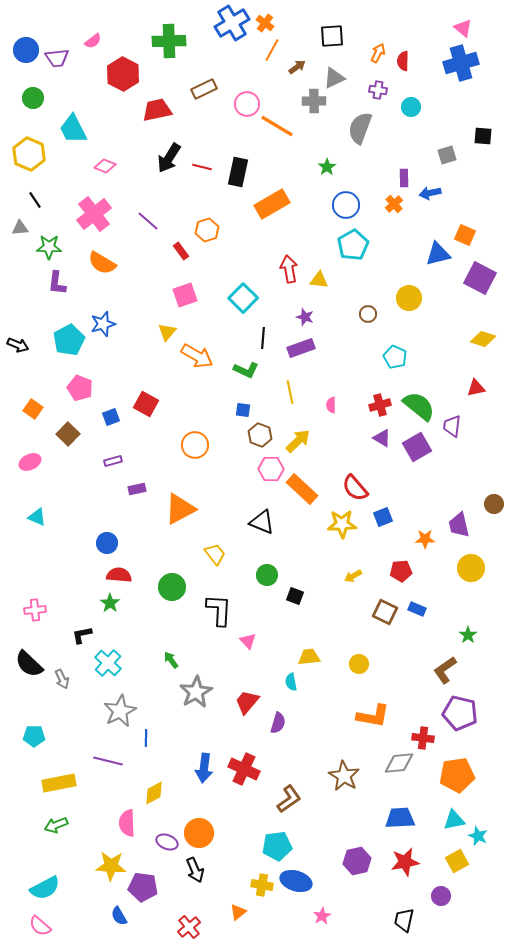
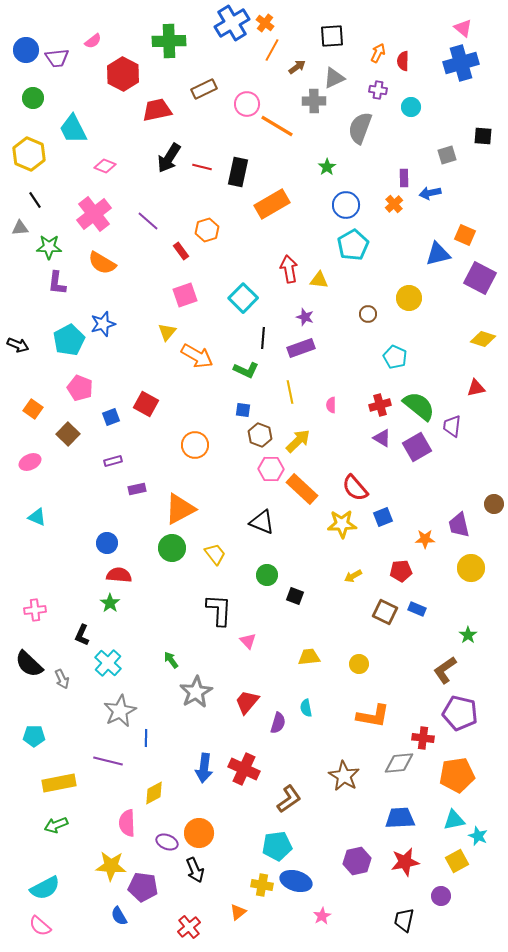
green circle at (172, 587): moved 39 px up
black L-shape at (82, 635): rotated 55 degrees counterclockwise
cyan semicircle at (291, 682): moved 15 px right, 26 px down
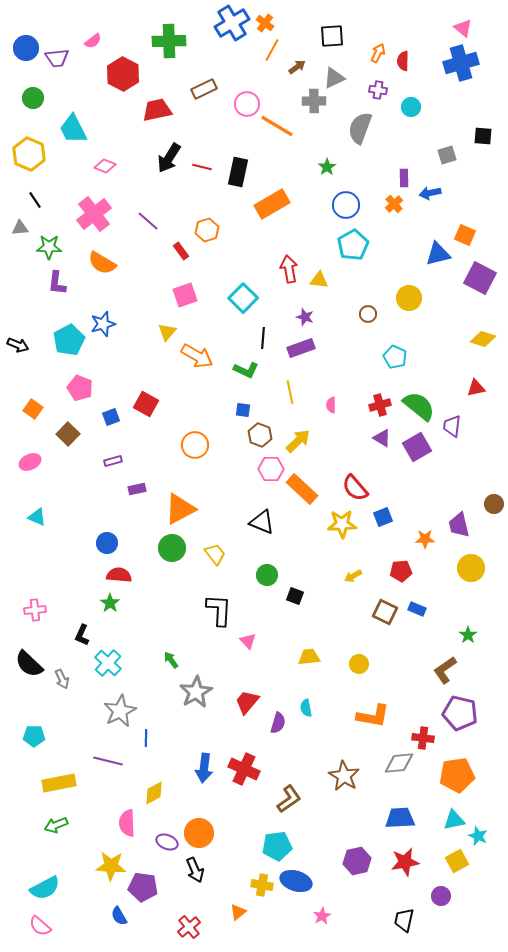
blue circle at (26, 50): moved 2 px up
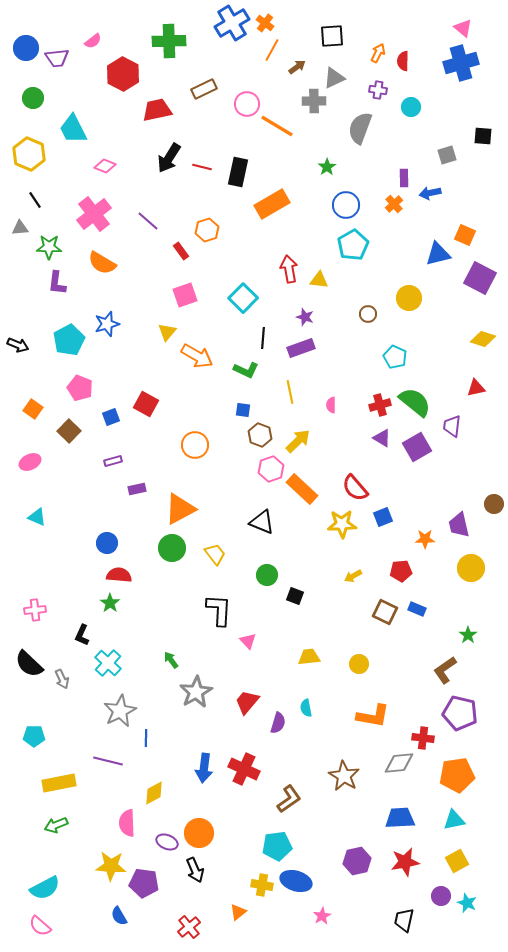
blue star at (103, 324): moved 4 px right
green semicircle at (419, 406): moved 4 px left, 4 px up
brown square at (68, 434): moved 1 px right, 3 px up
pink hexagon at (271, 469): rotated 20 degrees counterclockwise
cyan star at (478, 836): moved 11 px left, 67 px down
purple pentagon at (143, 887): moved 1 px right, 4 px up
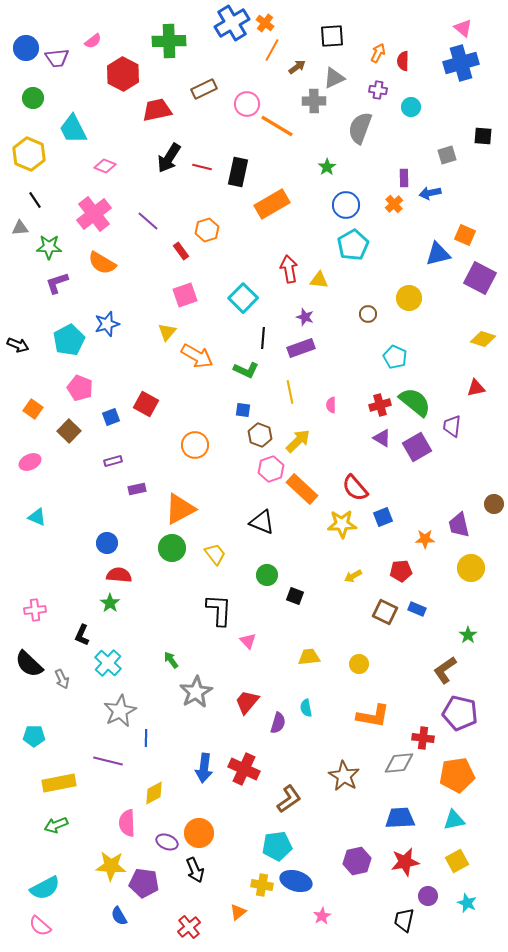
purple L-shape at (57, 283): rotated 65 degrees clockwise
purple circle at (441, 896): moved 13 px left
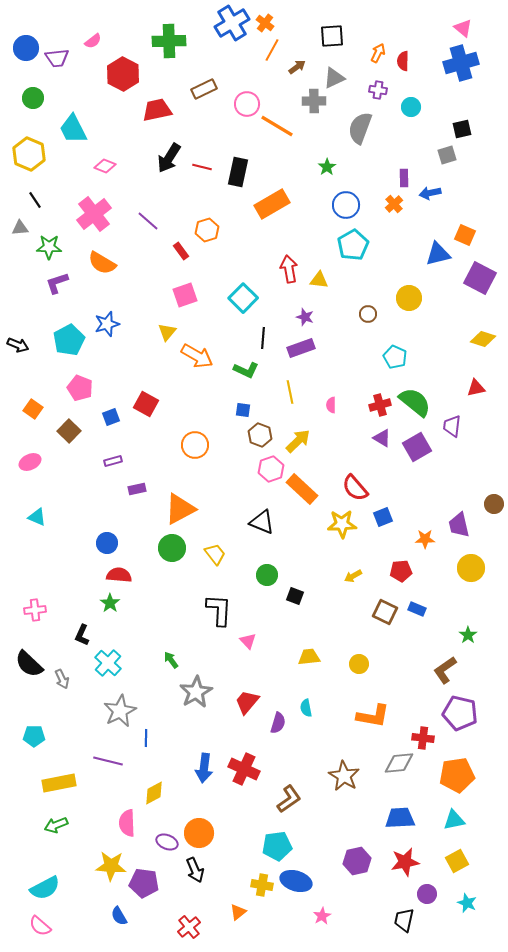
black square at (483, 136): moved 21 px left, 7 px up; rotated 18 degrees counterclockwise
purple circle at (428, 896): moved 1 px left, 2 px up
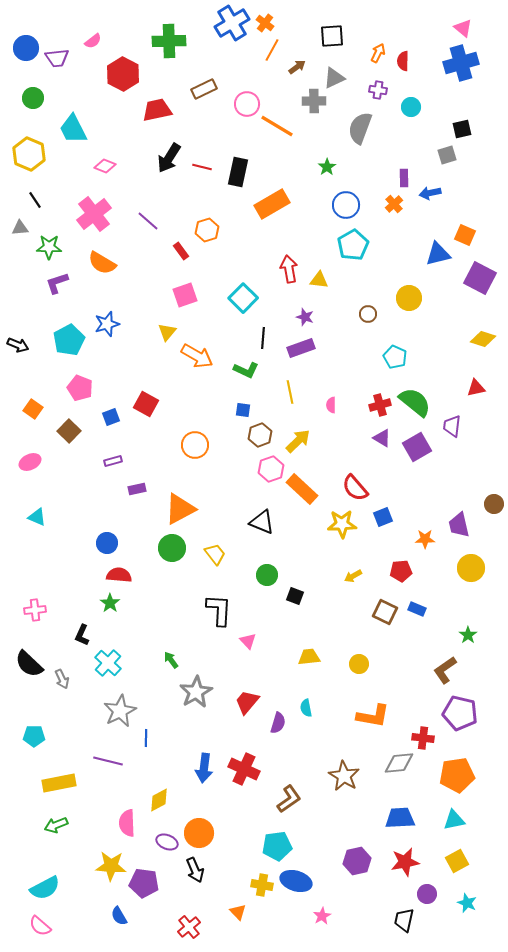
brown hexagon at (260, 435): rotated 20 degrees clockwise
yellow diamond at (154, 793): moved 5 px right, 7 px down
orange triangle at (238, 912): rotated 36 degrees counterclockwise
